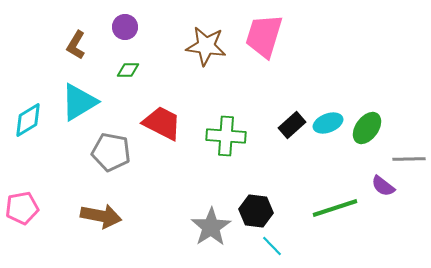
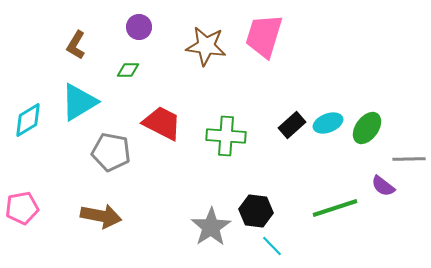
purple circle: moved 14 px right
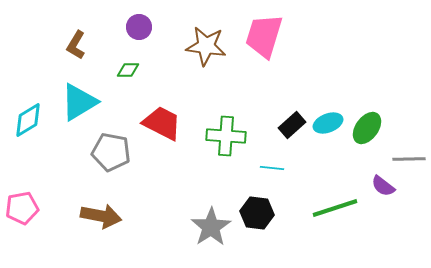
black hexagon: moved 1 px right, 2 px down
cyan line: moved 78 px up; rotated 40 degrees counterclockwise
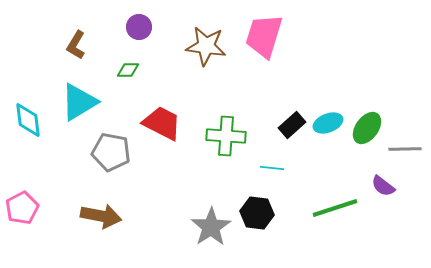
cyan diamond: rotated 66 degrees counterclockwise
gray line: moved 4 px left, 10 px up
pink pentagon: rotated 16 degrees counterclockwise
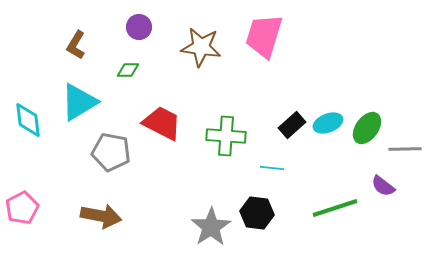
brown star: moved 5 px left, 1 px down
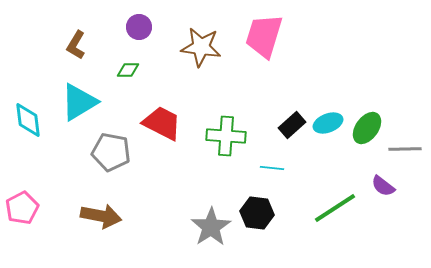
green line: rotated 15 degrees counterclockwise
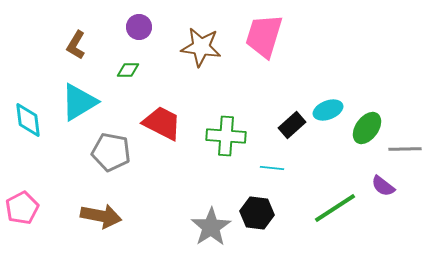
cyan ellipse: moved 13 px up
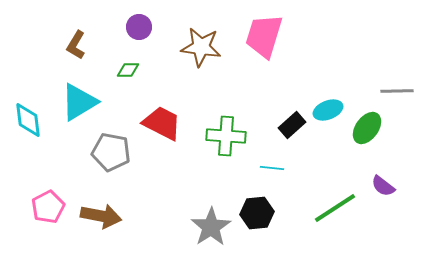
gray line: moved 8 px left, 58 px up
pink pentagon: moved 26 px right, 1 px up
black hexagon: rotated 12 degrees counterclockwise
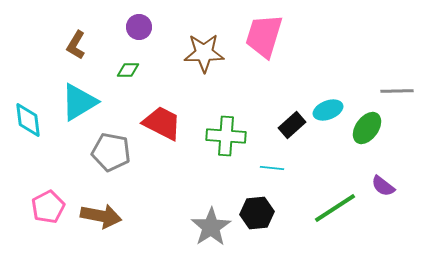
brown star: moved 3 px right, 6 px down; rotated 9 degrees counterclockwise
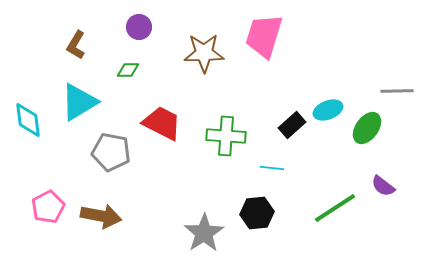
gray star: moved 7 px left, 6 px down
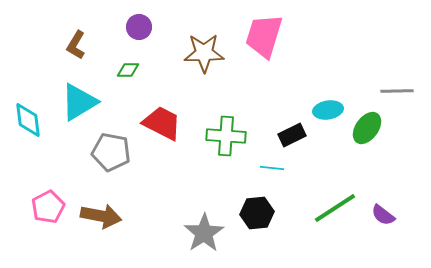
cyan ellipse: rotated 12 degrees clockwise
black rectangle: moved 10 px down; rotated 16 degrees clockwise
purple semicircle: moved 29 px down
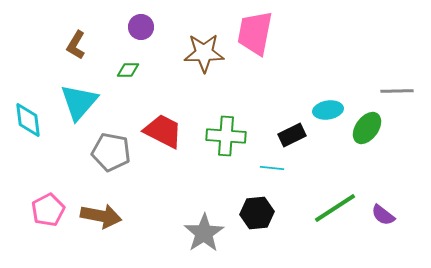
purple circle: moved 2 px right
pink trapezoid: moved 9 px left, 3 px up; rotated 6 degrees counterclockwise
cyan triangle: rotated 18 degrees counterclockwise
red trapezoid: moved 1 px right, 8 px down
pink pentagon: moved 3 px down
